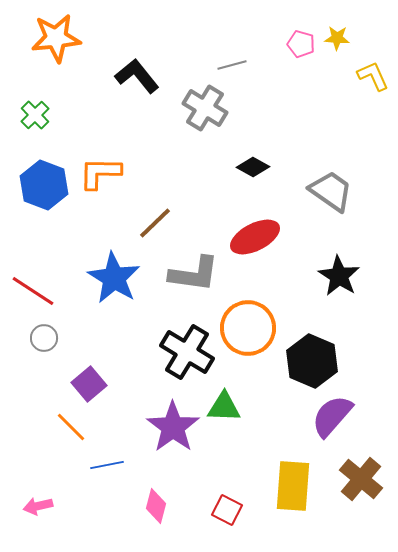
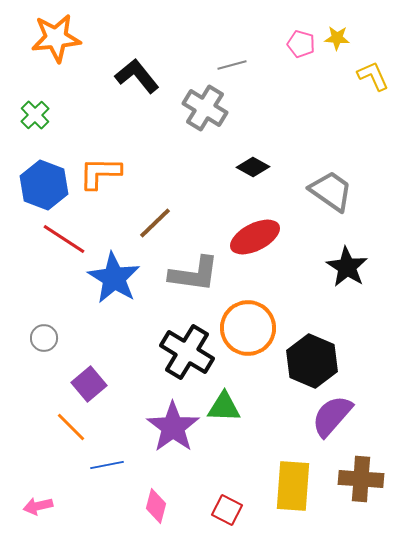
black star: moved 8 px right, 9 px up
red line: moved 31 px right, 52 px up
brown cross: rotated 36 degrees counterclockwise
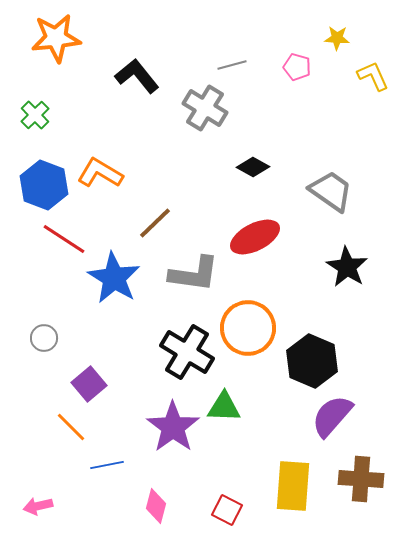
pink pentagon: moved 4 px left, 23 px down
orange L-shape: rotated 30 degrees clockwise
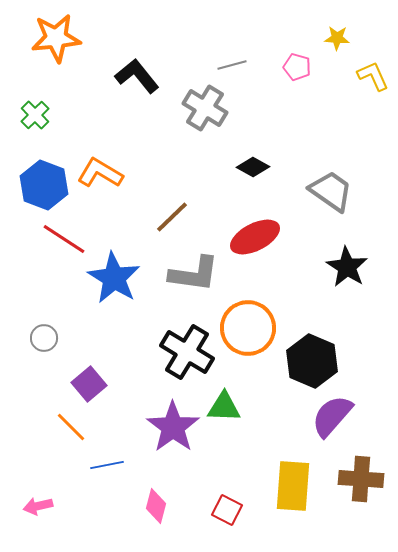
brown line: moved 17 px right, 6 px up
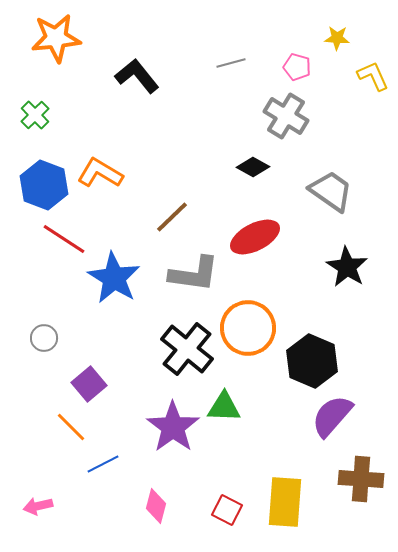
gray line: moved 1 px left, 2 px up
gray cross: moved 81 px right, 8 px down
black cross: moved 3 px up; rotated 8 degrees clockwise
blue line: moved 4 px left, 1 px up; rotated 16 degrees counterclockwise
yellow rectangle: moved 8 px left, 16 px down
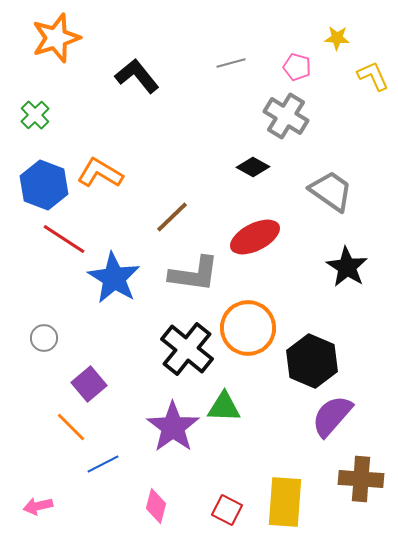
orange star: rotated 12 degrees counterclockwise
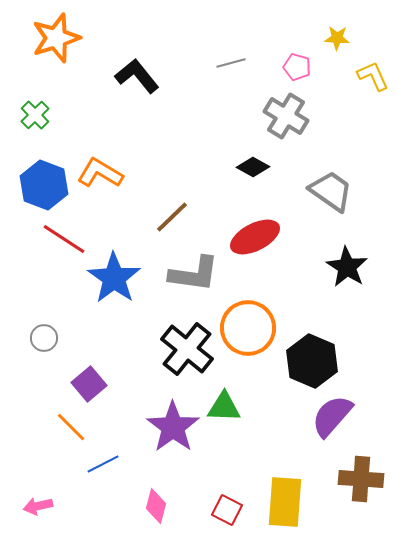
blue star: rotated 4 degrees clockwise
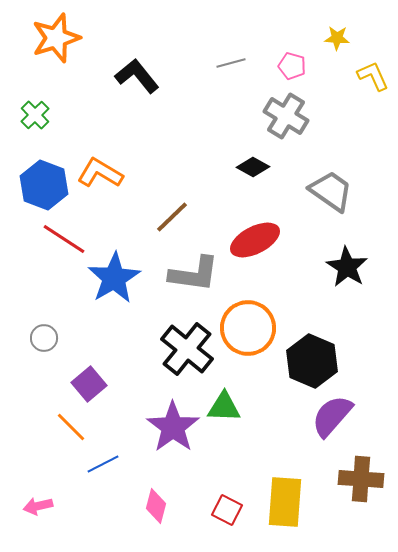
pink pentagon: moved 5 px left, 1 px up
red ellipse: moved 3 px down
blue star: rotated 6 degrees clockwise
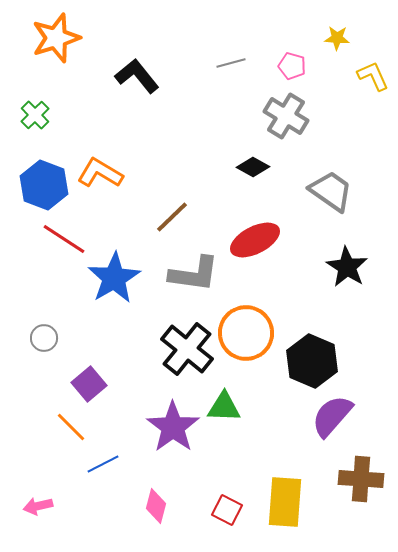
orange circle: moved 2 px left, 5 px down
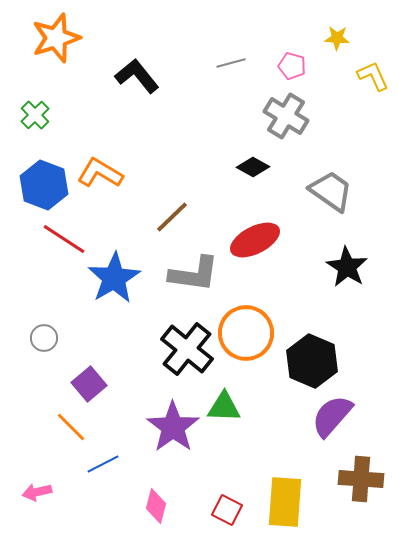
pink arrow: moved 1 px left, 14 px up
